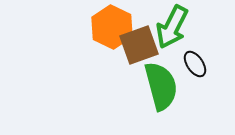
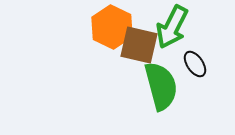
brown square: rotated 33 degrees clockwise
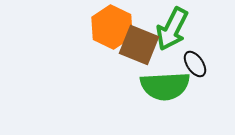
green arrow: moved 2 px down
brown square: rotated 9 degrees clockwise
green semicircle: moved 4 px right; rotated 102 degrees clockwise
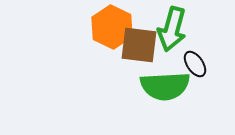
green arrow: rotated 12 degrees counterclockwise
brown square: rotated 15 degrees counterclockwise
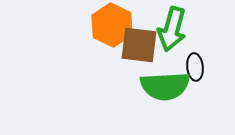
orange hexagon: moved 2 px up
black ellipse: moved 3 px down; rotated 28 degrees clockwise
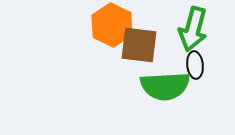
green arrow: moved 21 px right
black ellipse: moved 2 px up
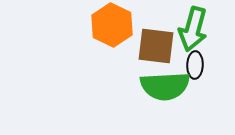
brown square: moved 17 px right, 1 px down
black ellipse: rotated 8 degrees clockwise
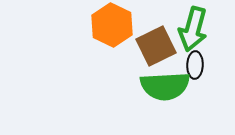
brown square: rotated 33 degrees counterclockwise
